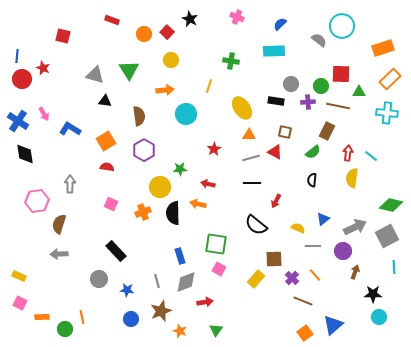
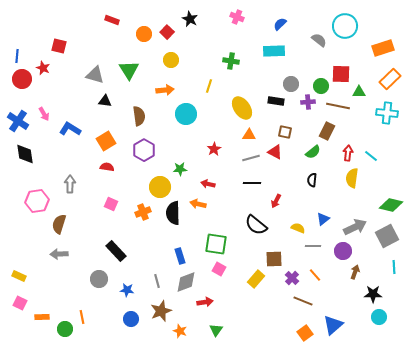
cyan circle at (342, 26): moved 3 px right
red square at (63, 36): moved 4 px left, 10 px down
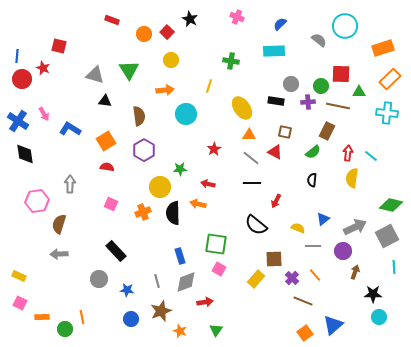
gray line at (251, 158): rotated 54 degrees clockwise
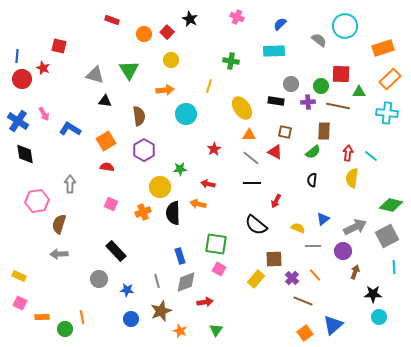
brown rectangle at (327, 131): moved 3 px left; rotated 24 degrees counterclockwise
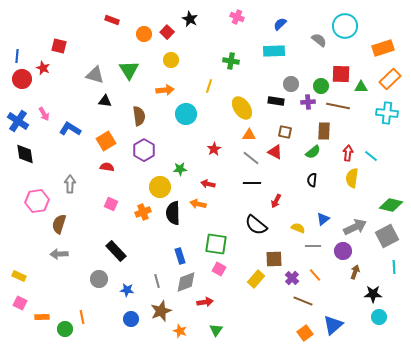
green triangle at (359, 92): moved 2 px right, 5 px up
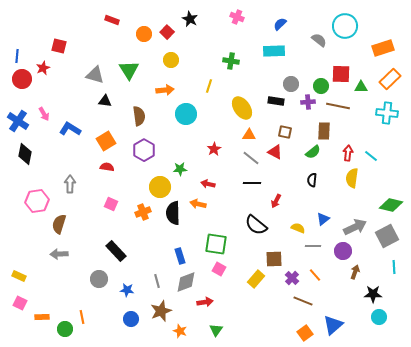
red star at (43, 68): rotated 24 degrees clockwise
black diamond at (25, 154): rotated 20 degrees clockwise
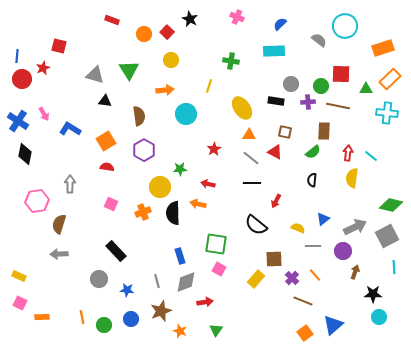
green triangle at (361, 87): moved 5 px right, 2 px down
green circle at (65, 329): moved 39 px right, 4 px up
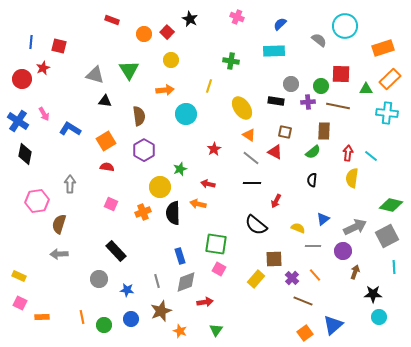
blue line at (17, 56): moved 14 px right, 14 px up
orange triangle at (249, 135): rotated 32 degrees clockwise
green star at (180, 169): rotated 16 degrees counterclockwise
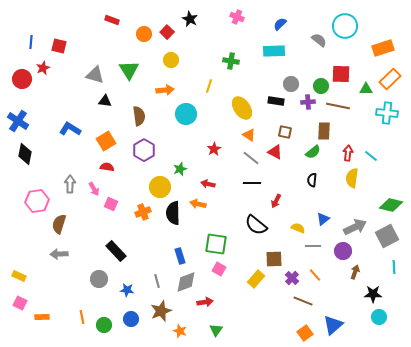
pink arrow at (44, 114): moved 50 px right, 75 px down
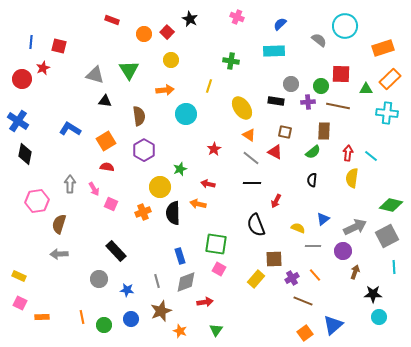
black semicircle at (256, 225): rotated 30 degrees clockwise
purple cross at (292, 278): rotated 16 degrees clockwise
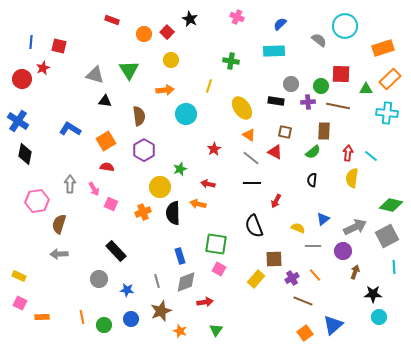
black semicircle at (256, 225): moved 2 px left, 1 px down
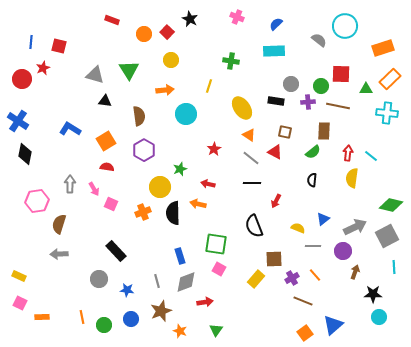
blue semicircle at (280, 24): moved 4 px left
